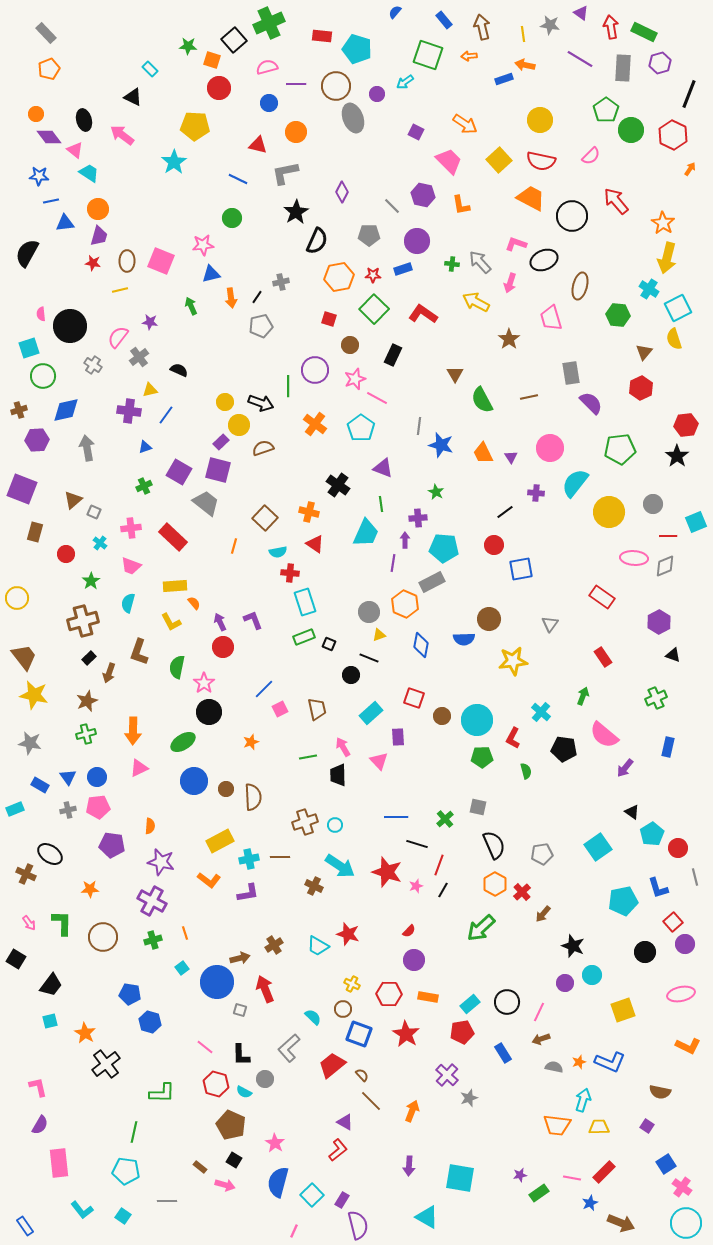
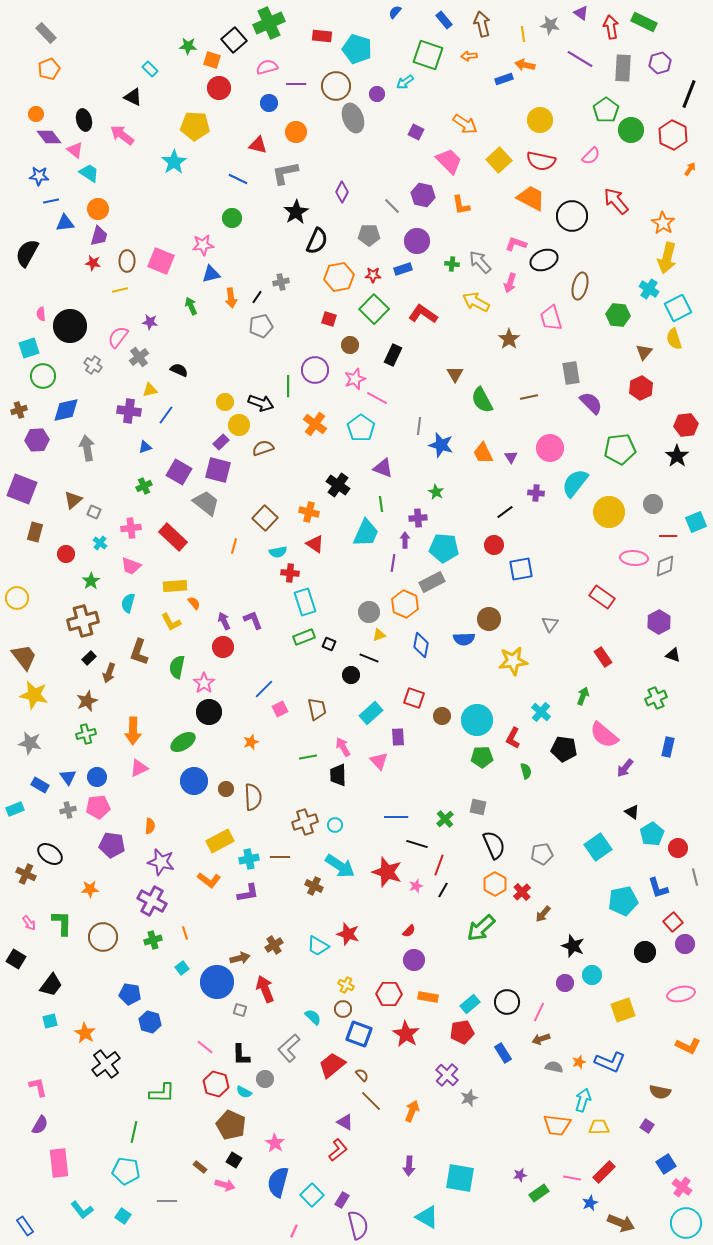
brown arrow at (482, 27): moved 3 px up
green rectangle at (644, 32): moved 10 px up
purple arrow at (220, 622): moved 4 px right, 1 px up
yellow cross at (352, 984): moved 6 px left, 1 px down
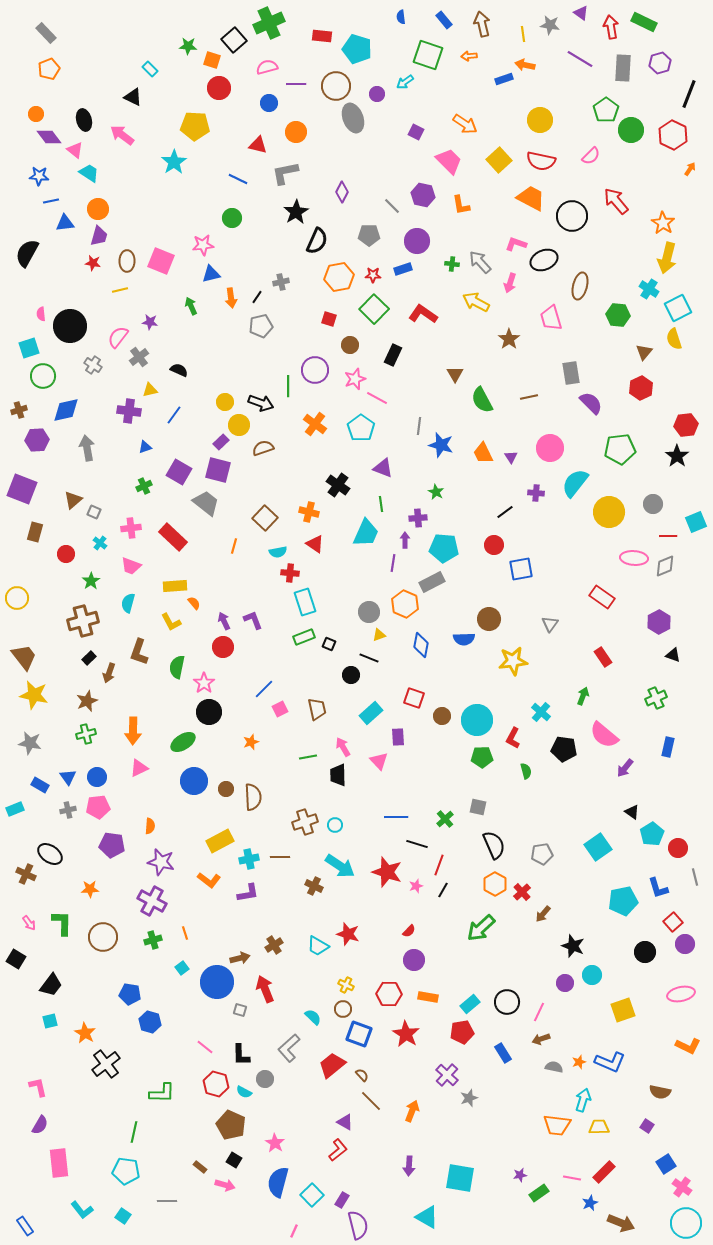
blue semicircle at (395, 12): moved 6 px right, 5 px down; rotated 48 degrees counterclockwise
blue line at (166, 415): moved 8 px right
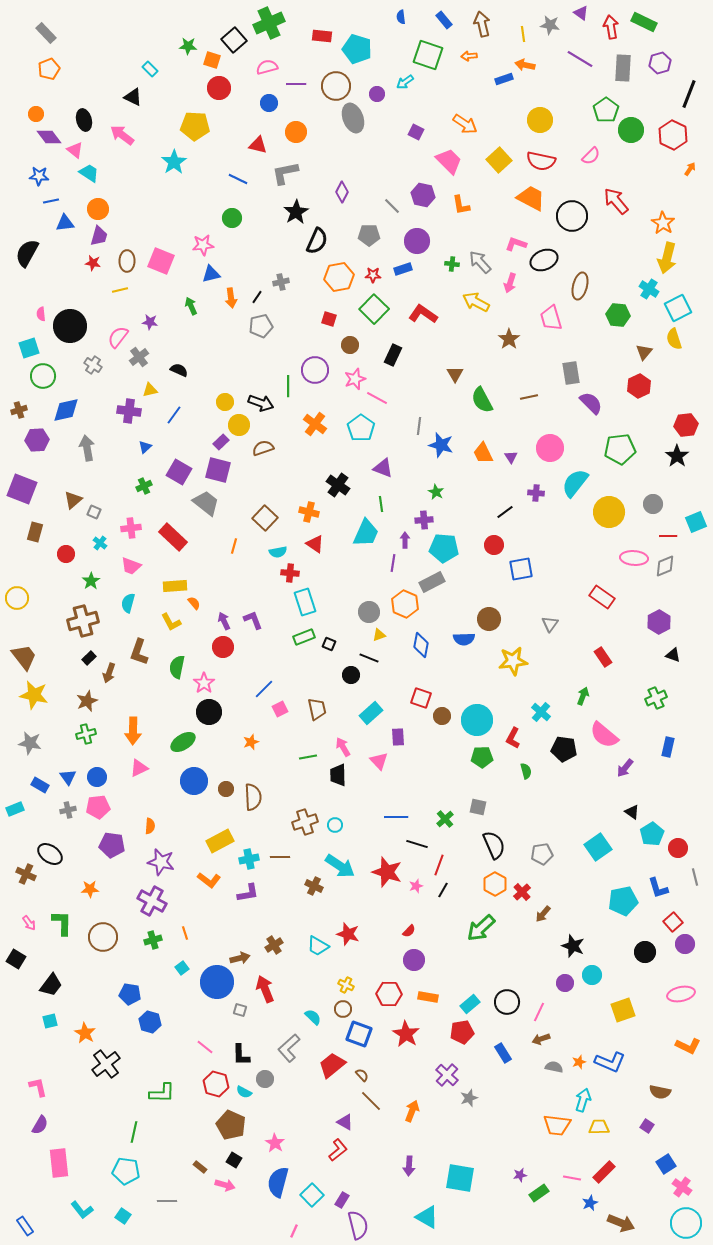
red hexagon at (641, 388): moved 2 px left, 2 px up
blue triangle at (145, 447): rotated 24 degrees counterclockwise
purple cross at (418, 518): moved 6 px right, 2 px down
red square at (414, 698): moved 7 px right
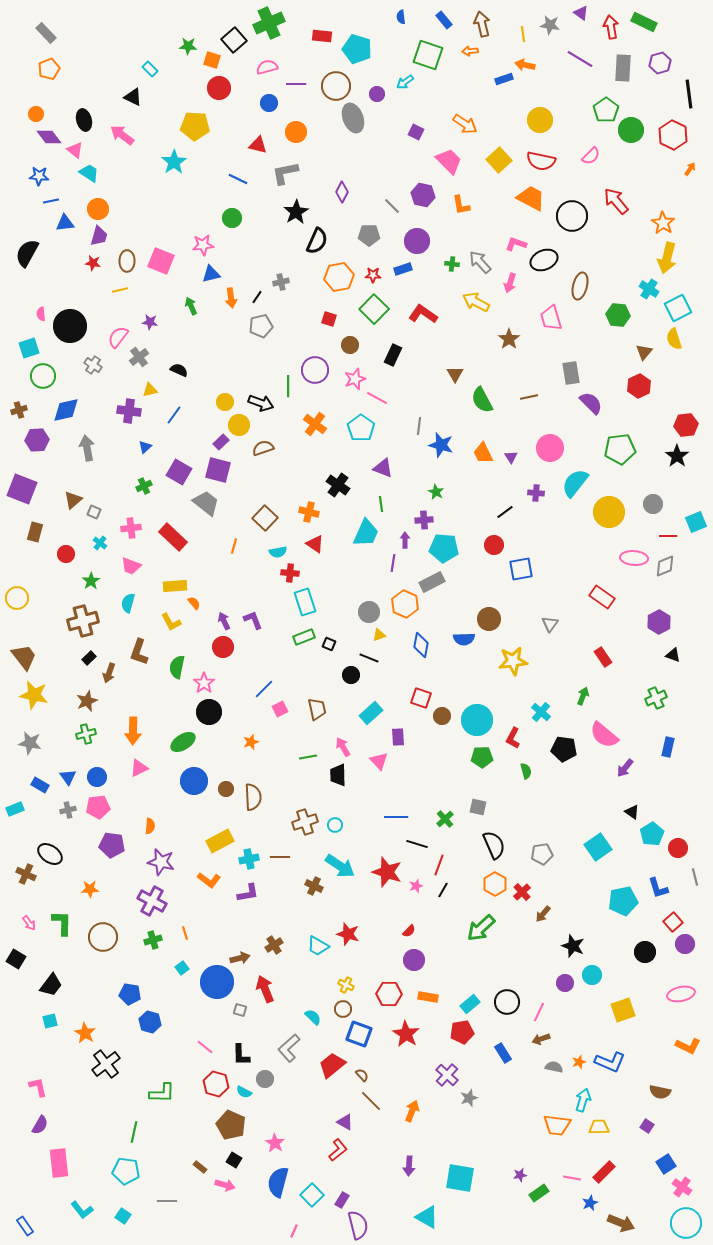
orange arrow at (469, 56): moved 1 px right, 5 px up
black line at (689, 94): rotated 28 degrees counterclockwise
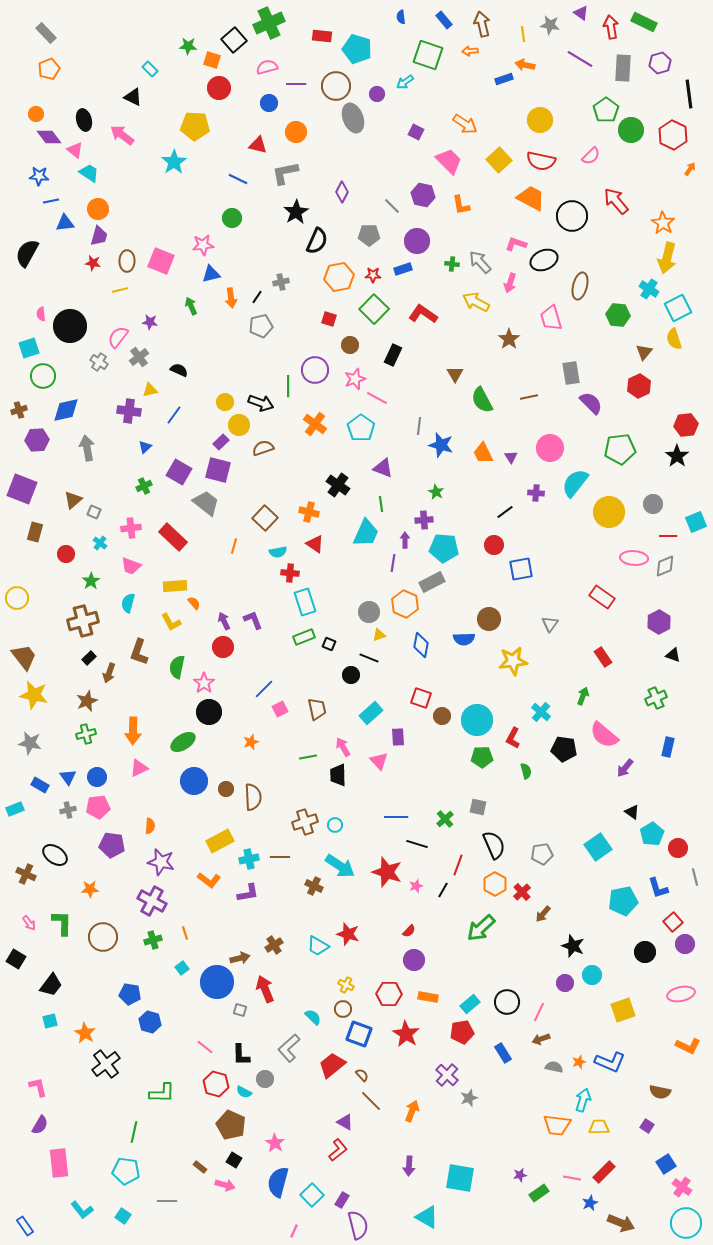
gray cross at (93, 365): moved 6 px right, 3 px up
black ellipse at (50, 854): moved 5 px right, 1 px down
red line at (439, 865): moved 19 px right
